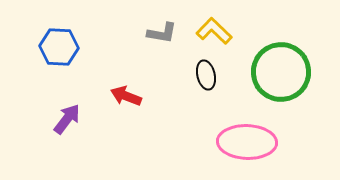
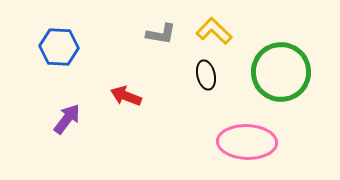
gray L-shape: moved 1 px left, 1 px down
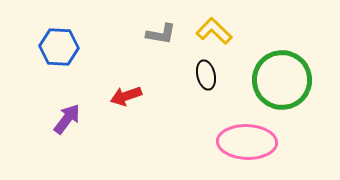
green circle: moved 1 px right, 8 px down
red arrow: rotated 40 degrees counterclockwise
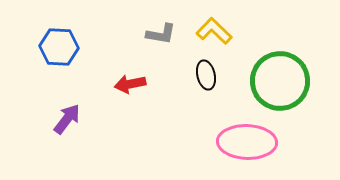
green circle: moved 2 px left, 1 px down
red arrow: moved 4 px right, 12 px up; rotated 8 degrees clockwise
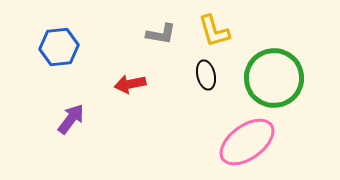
yellow L-shape: rotated 150 degrees counterclockwise
blue hexagon: rotated 9 degrees counterclockwise
green circle: moved 6 px left, 3 px up
purple arrow: moved 4 px right
pink ellipse: rotated 38 degrees counterclockwise
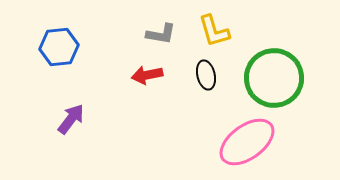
red arrow: moved 17 px right, 9 px up
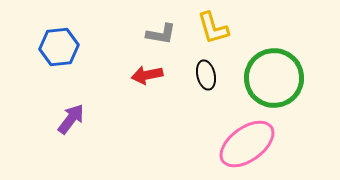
yellow L-shape: moved 1 px left, 3 px up
pink ellipse: moved 2 px down
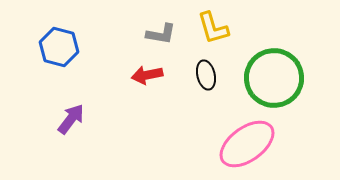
blue hexagon: rotated 21 degrees clockwise
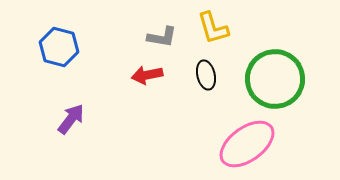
gray L-shape: moved 1 px right, 3 px down
green circle: moved 1 px right, 1 px down
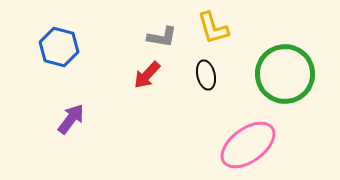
red arrow: rotated 36 degrees counterclockwise
green circle: moved 10 px right, 5 px up
pink ellipse: moved 1 px right, 1 px down
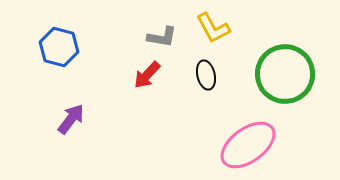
yellow L-shape: rotated 12 degrees counterclockwise
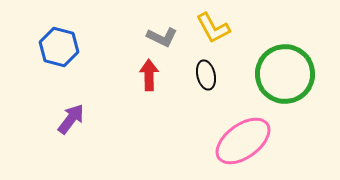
gray L-shape: rotated 16 degrees clockwise
red arrow: moved 2 px right; rotated 136 degrees clockwise
pink ellipse: moved 5 px left, 4 px up
